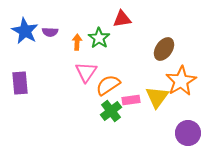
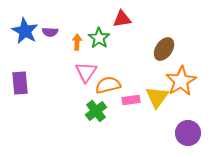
orange semicircle: rotated 20 degrees clockwise
green cross: moved 15 px left
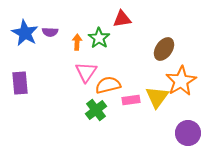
blue star: moved 2 px down
green cross: moved 1 px up
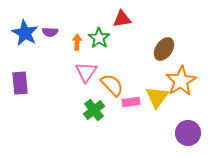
orange semicircle: moved 4 px right; rotated 60 degrees clockwise
pink rectangle: moved 2 px down
green cross: moved 2 px left
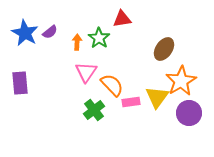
purple semicircle: rotated 42 degrees counterclockwise
purple circle: moved 1 px right, 20 px up
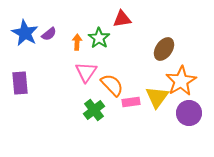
purple semicircle: moved 1 px left, 2 px down
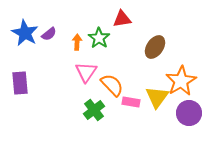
brown ellipse: moved 9 px left, 2 px up
pink rectangle: rotated 18 degrees clockwise
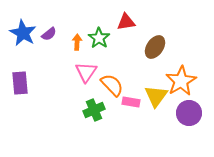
red triangle: moved 4 px right, 3 px down
blue star: moved 2 px left
yellow triangle: moved 1 px left, 1 px up
green cross: rotated 15 degrees clockwise
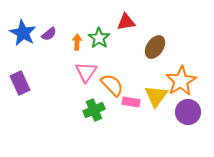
purple rectangle: rotated 20 degrees counterclockwise
purple circle: moved 1 px left, 1 px up
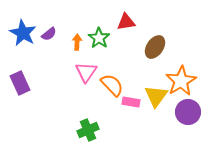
green cross: moved 6 px left, 20 px down
